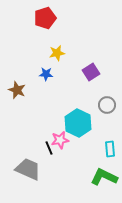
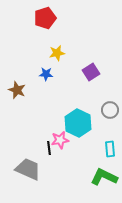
gray circle: moved 3 px right, 5 px down
black line: rotated 16 degrees clockwise
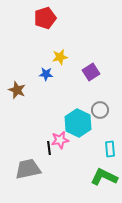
yellow star: moved 3 px right, 4 px down
gray circle: moved 10 px left
gray trapezoid: rotated 36 degrees counterclockwise
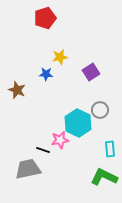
black line: moved 6 px left, 2 px down; rotated 64 degrees counterclockwise
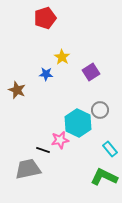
yellow star: moved 2 px right; rotated 28 degrees counterclockwise
cyan rectangle: rotated 35 degrees counterclockwise
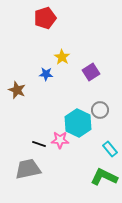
pink star: rotated 12 degrees clockwise
black line: moved 4 px left, 6 px up
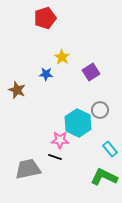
black line: moved 16 px right, 13 px down
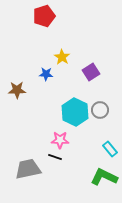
red pentagon: moved 1 px left, 2 px up
brown star: rotated 24 degrees counterclockwise
cyan hexagon: moved 3 px left, 11 px up
